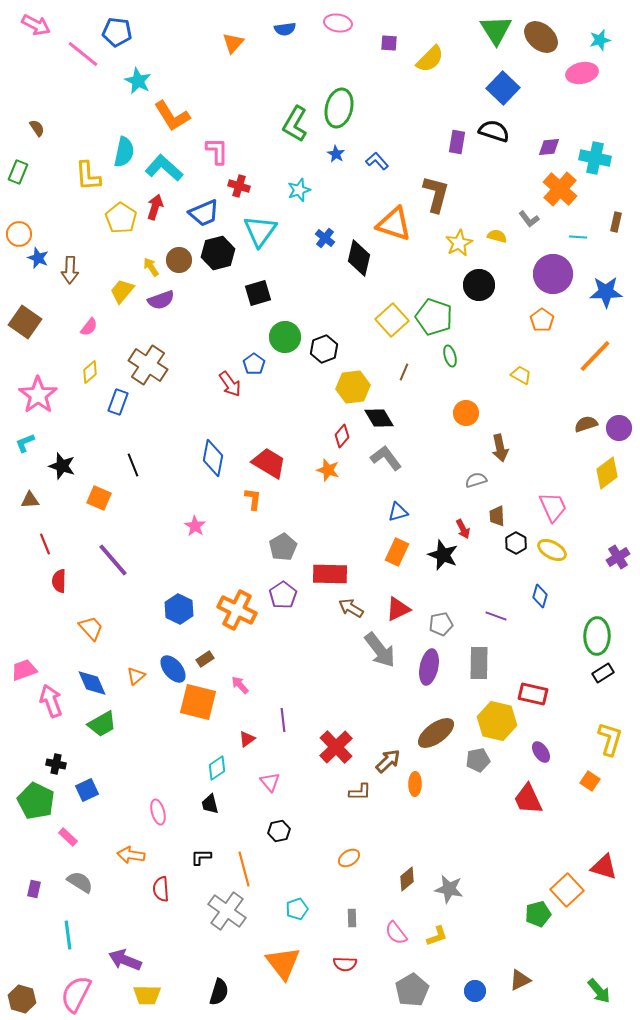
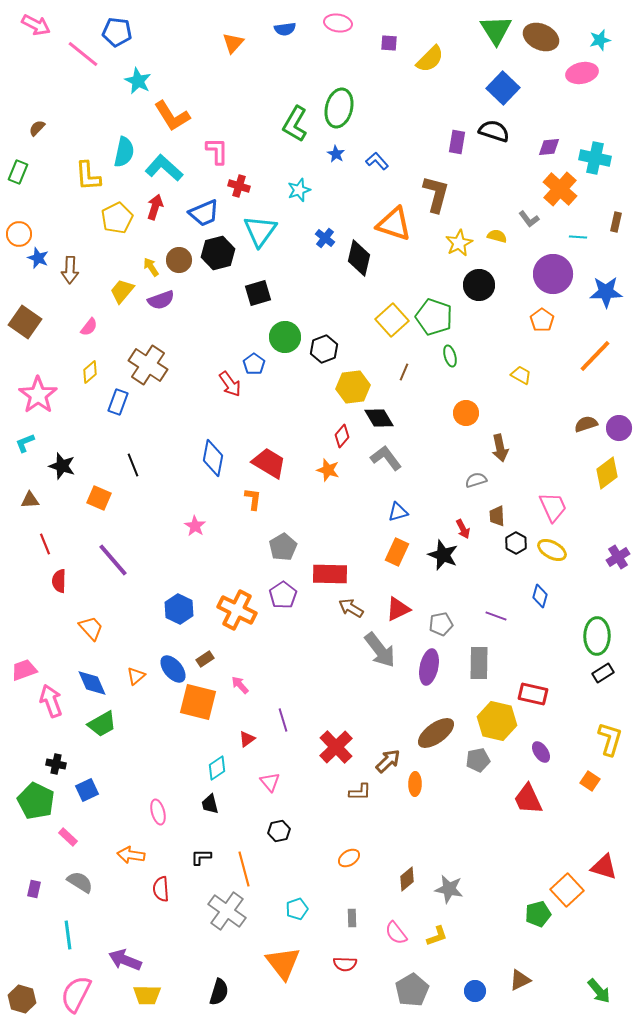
brown ellipse at (541, 37): rotated 16 degrees counterclockwise
brown semicircle at (37, 128): rotated 102 degrees counterclockwise
yellow pentagon at (121, 218): moved 4 px left; rotated 12 degrees clockwise
purple line at (283, 720): rotated 10 degrees counterclockwise
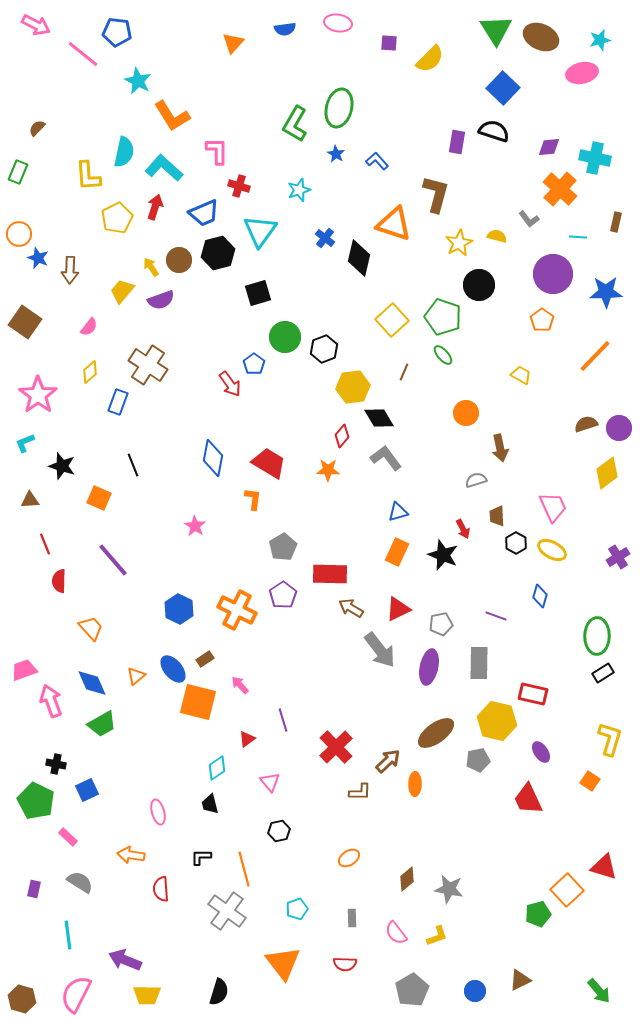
green pentagon at (434, 317): moved 9 px right
green ellipse at (450, 356): moved 7 px left, 1 px up; rotated 25 degrees counterclockwise
orange star at (328, 470): rotated 15 degrees counterclockwise
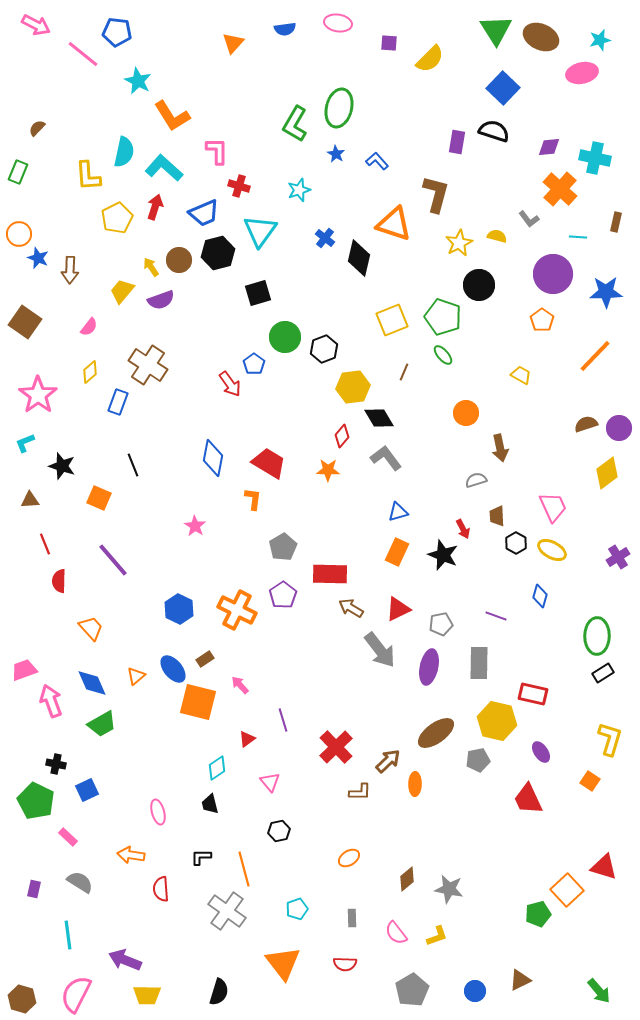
yellow square at (392, 320): rotated 20 degrees clockwise
